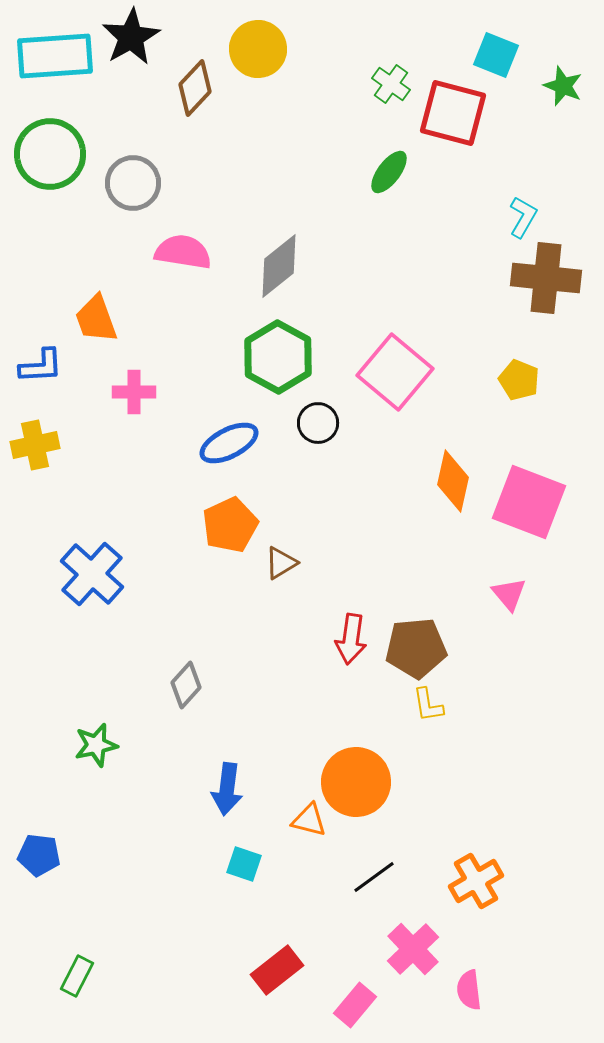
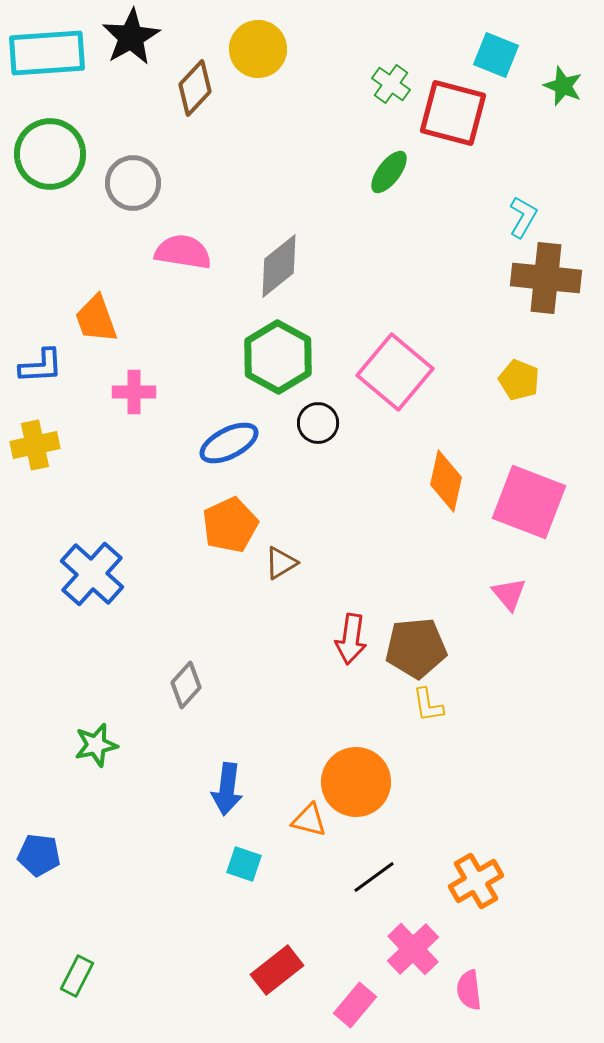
cyan rectangle at (55, 56): moved 8 px left, 3 px up
orange diamond at (453, 481): moved 7 px left
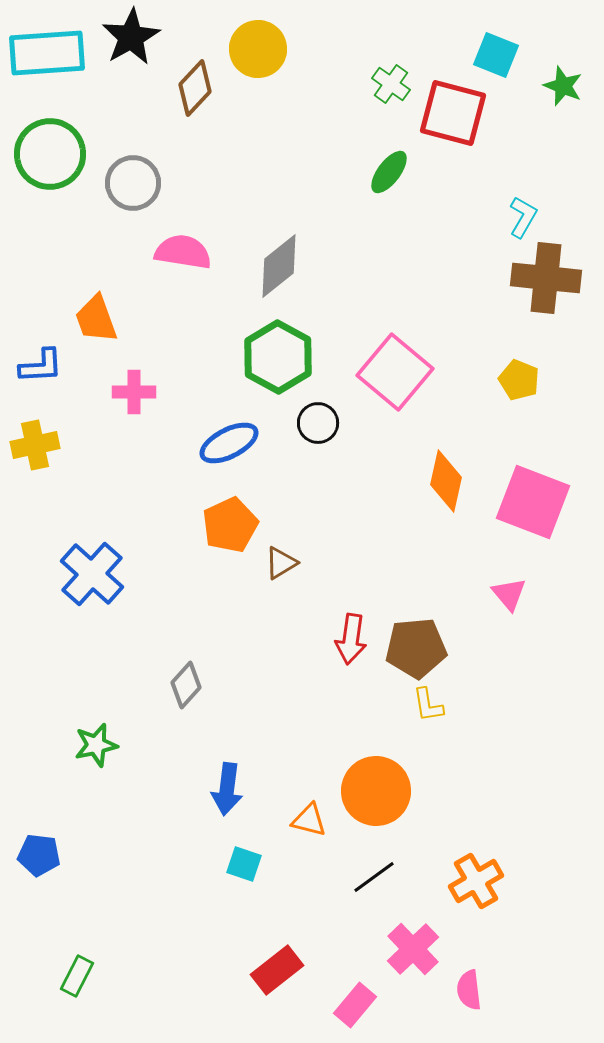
pink square at (529, 502): moved 4 px right
orange circle at (356, 782): moved 20 px right, 9 px down
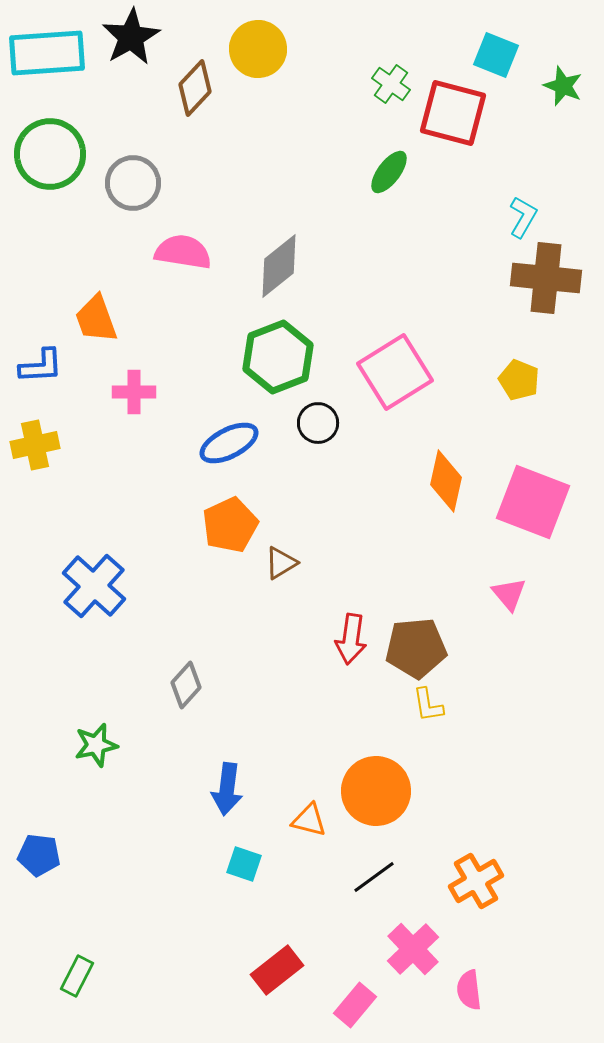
green hexagon at (278, 357): rotated 10 degrees clockwise
pink square at (395, 372): rotated 18 degrees clockwise
blue cross at (92, 574): moved 2 px right, 12 px down
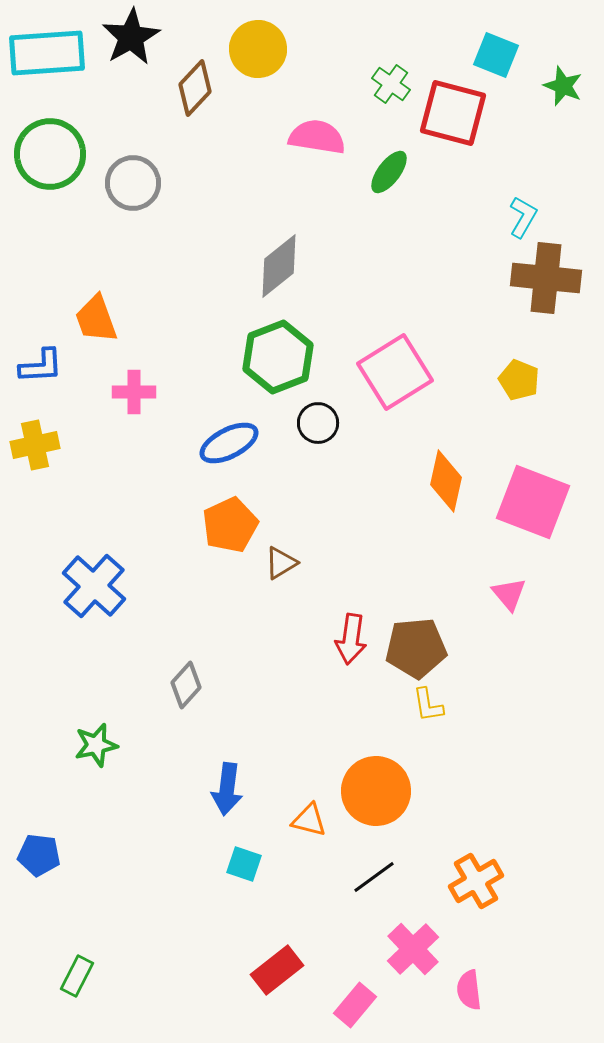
pink semicircle at (183, 252): moved 134 px right, 115 px up
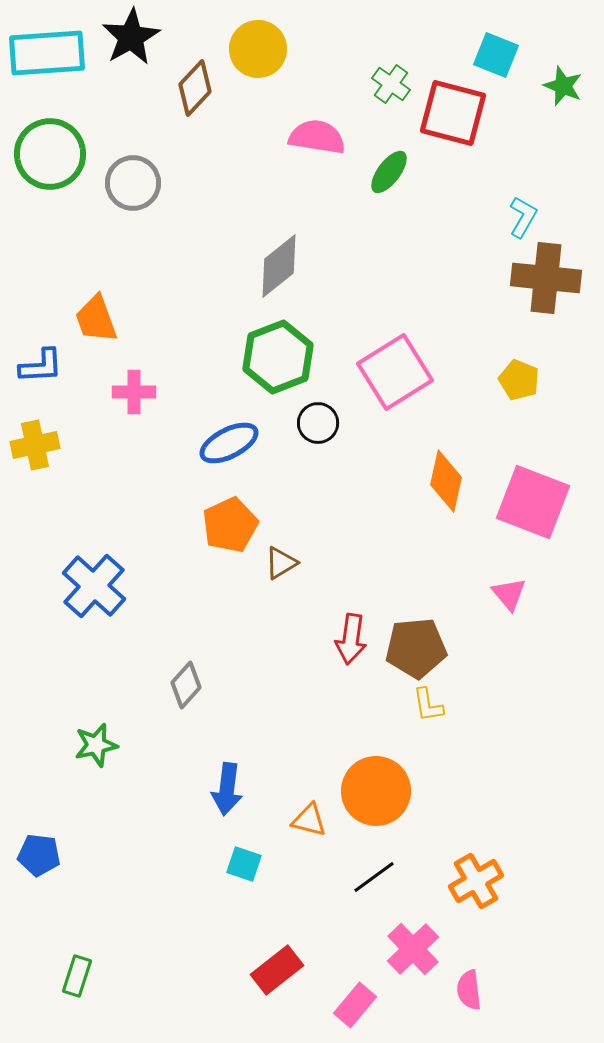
green rectangle at (77, 976): rotated 9 degrees counterclockwise
